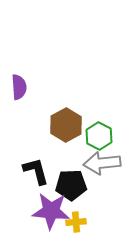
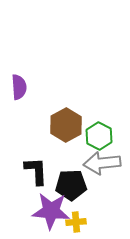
black L-shape: rotated 12 degrees clockwise
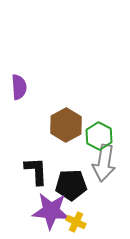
gray arrow: moved 2 px right; rotated 75 degrees counterclockwise
yellow cross: rotated 30 degrees clockwise
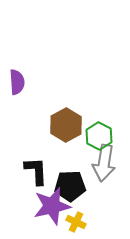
purple semicircle: moved 2 px left, 5 px up
black pentagon: moved 1 px left, 1 px down
purple star: moved 1 px right, 5 px up; rotated 18 degrees counterclockwise
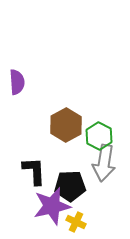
black L-shape: moved 2 px left
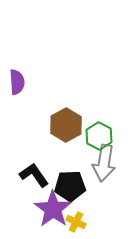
black L-shape: moved 4 px down; rotated 32 degrees counterclockwise
purple star: moved 1 px right, 3 px down; rotated 24 degrees counterclockwise
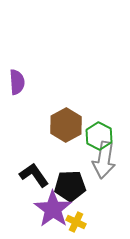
gray arrow: moved 3 px up
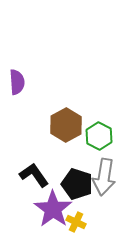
gray arrow: moved 17 px down
black pentagon: moved 7 px right, 2 px up; rotated 20 degrees clockwise
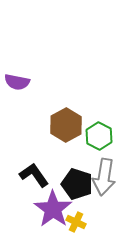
purple semicircle: rotated 105 degrees clockwise
